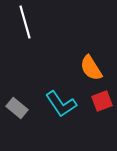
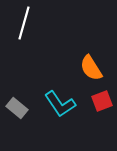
white line: moved 1 px left, 1 px down; rotated 32 degrees clockwise
cyan L-shape: moved 1 px left
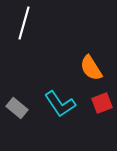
red square: moved 2 px down
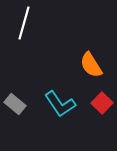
orange semicircle: moved 3 px up
red square: rotated 25 degrees counterclockwise
gray rectangle: moved 2 px left, 4 px up
